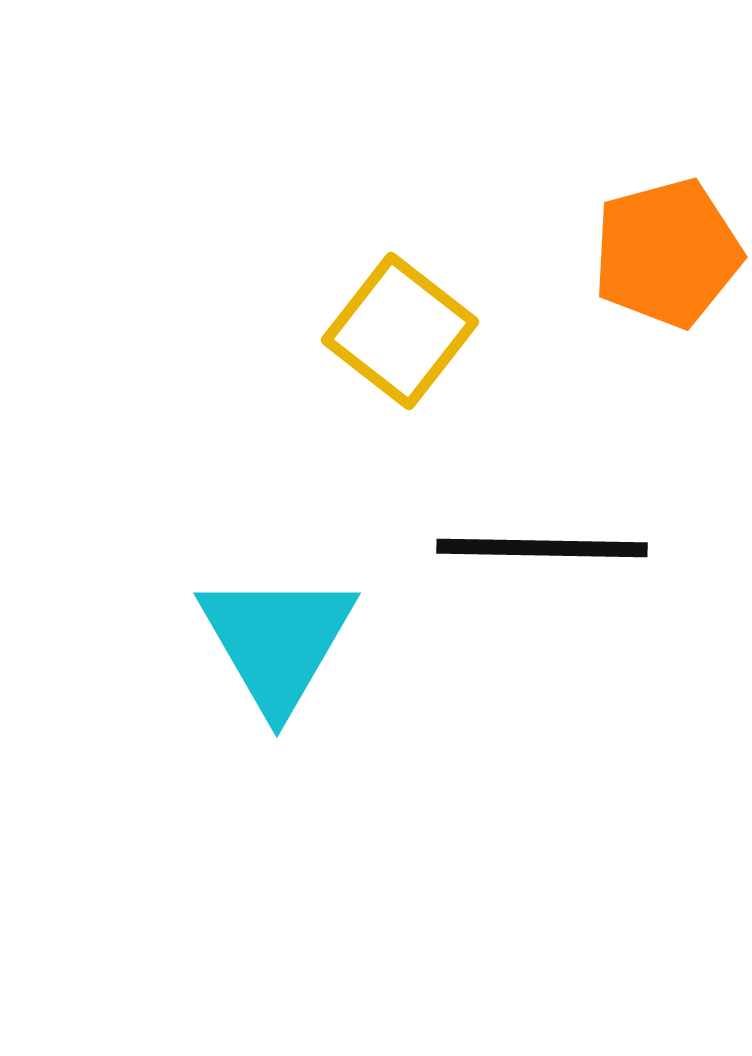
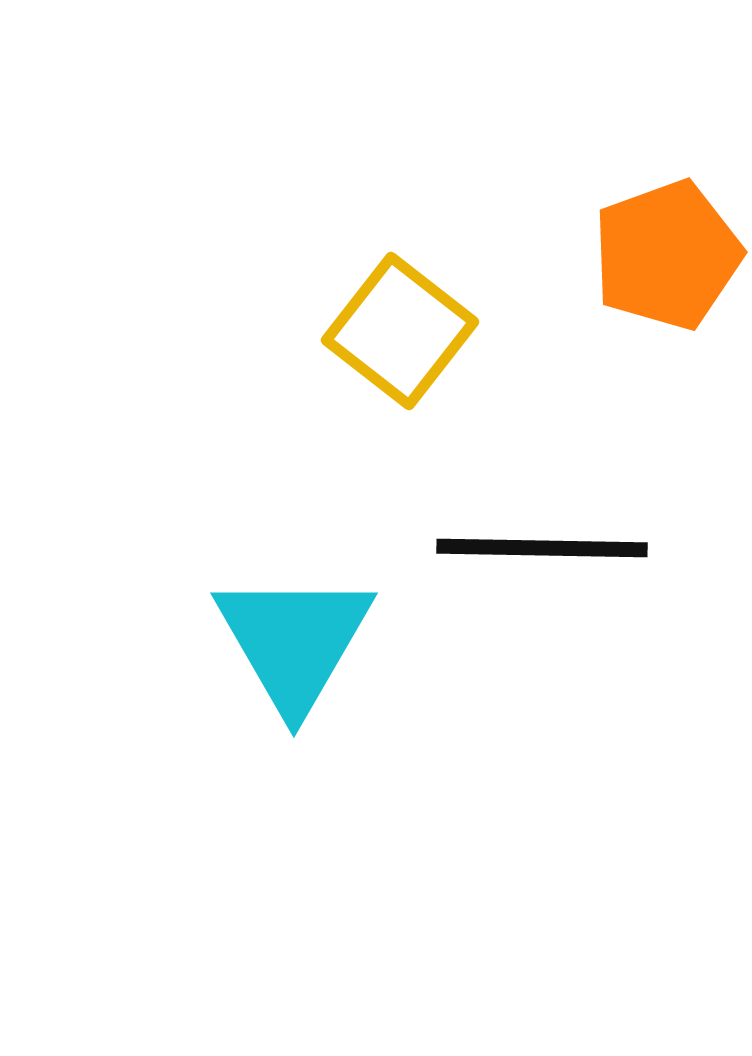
orange pentagon: moved 2 px down; rotated 5 degrees counterclockwise
cyan triangle: moved 17 px right
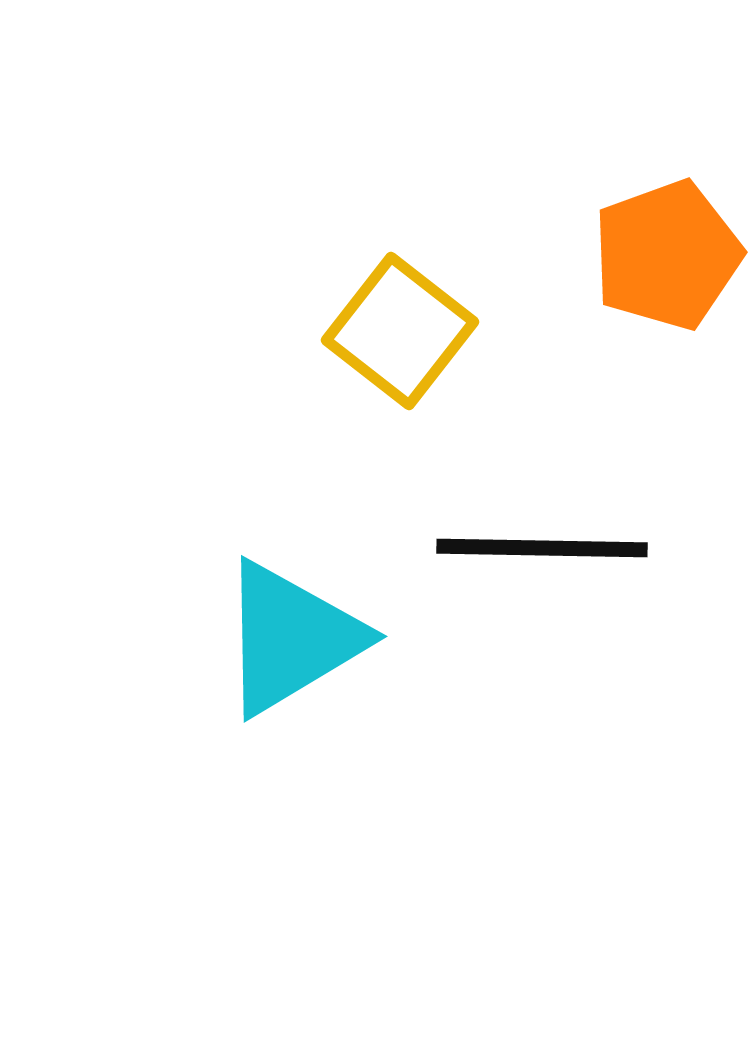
cyan triangle: moved 3 px left, 3 px up; rotated 29 degrees clockwise
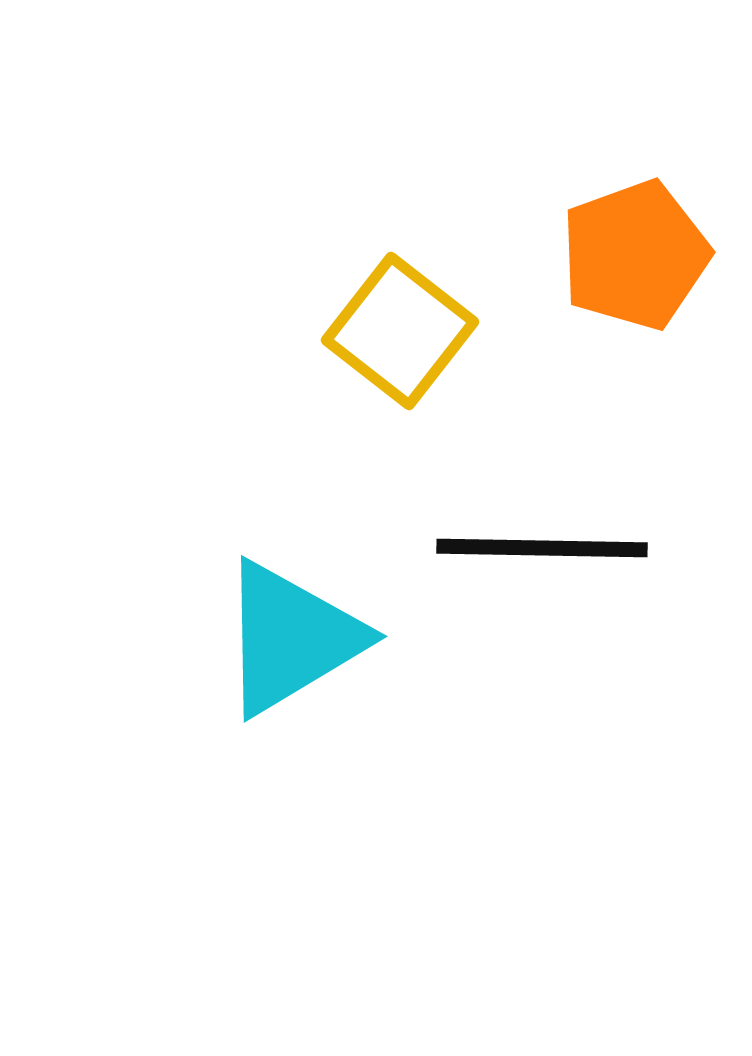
orange pentagon: moved 32 px left
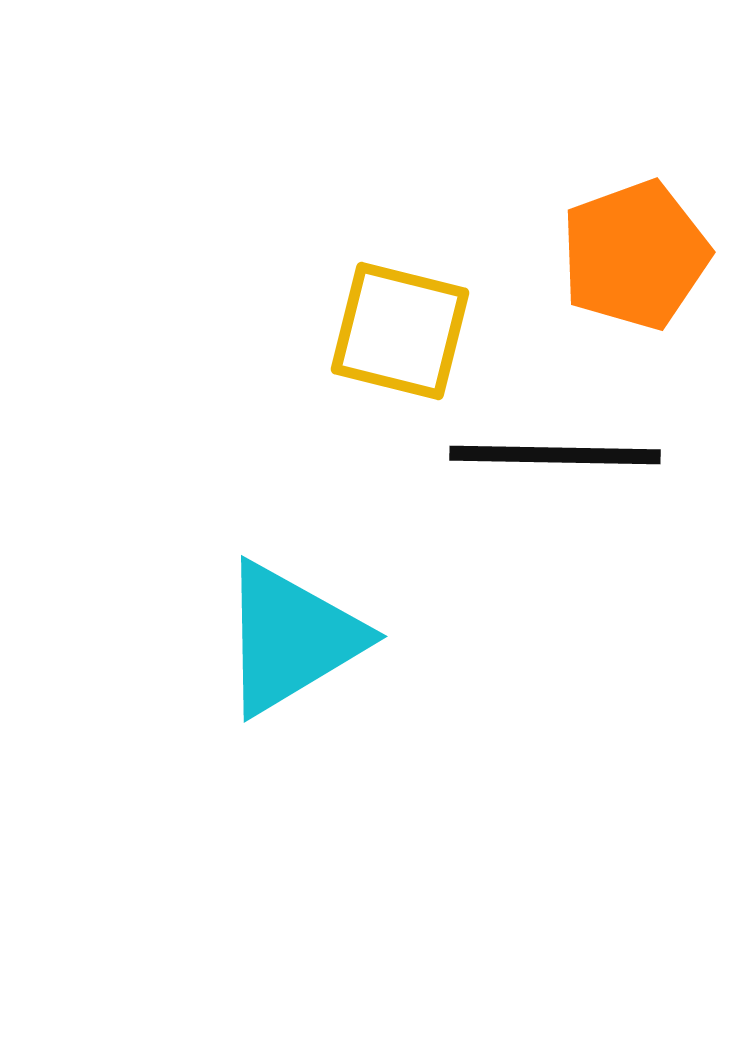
yellow square: rotated 24 degrees counterclockwise
black line: moved 13 px right, 93 px up
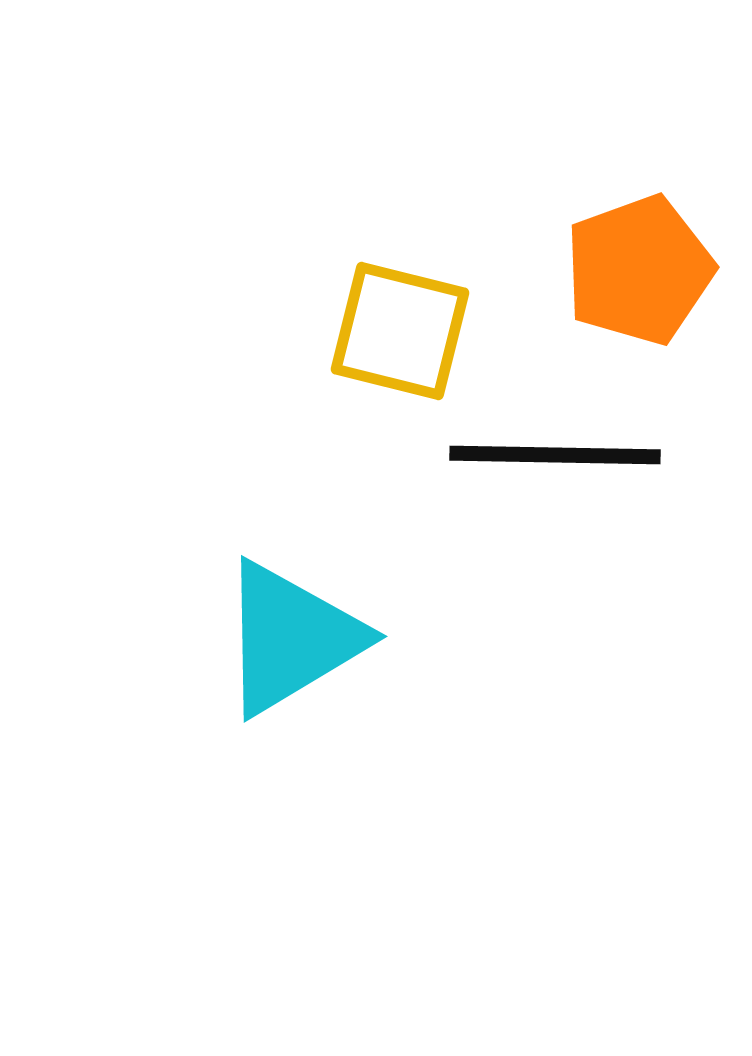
orange pentagon: moved 4 px right, 15 px down
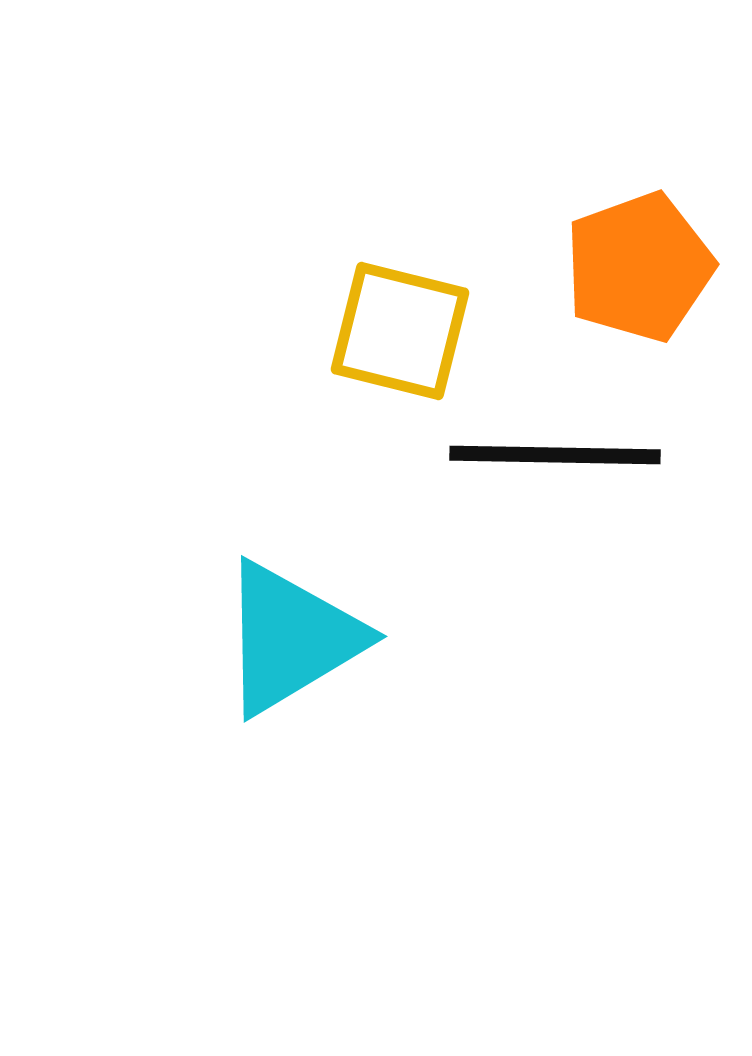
orange pentagon: moved 3 px up
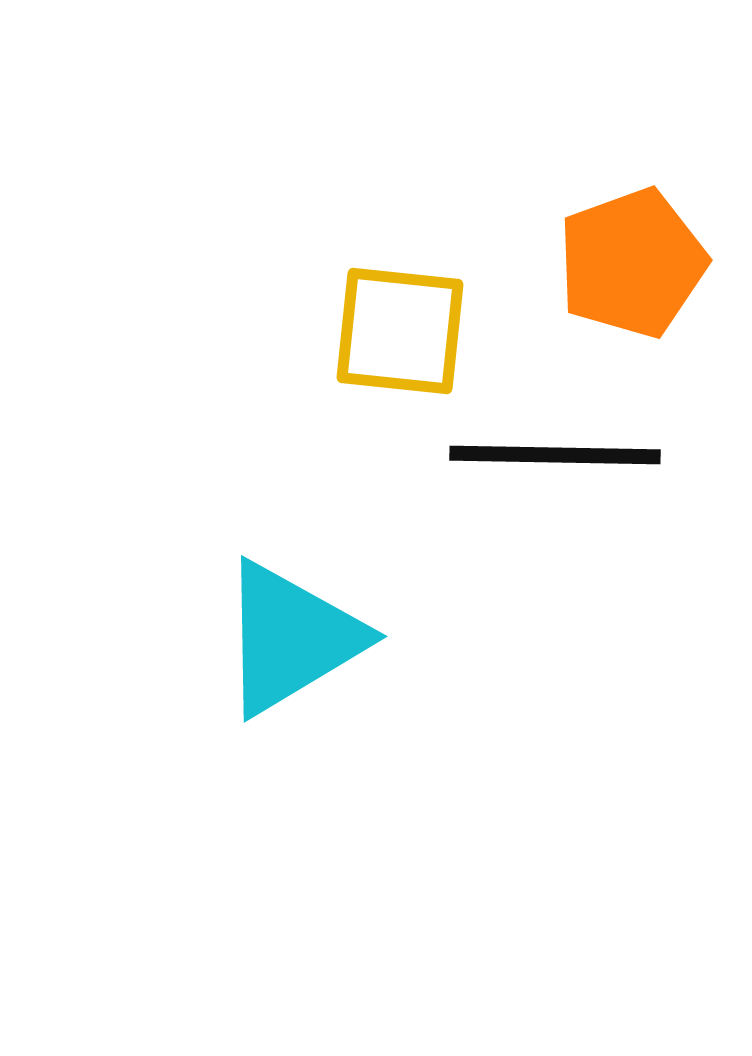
orange pentagon: moved 7 px left, 4 px up
yellow square: rotated 8 degrees counterclockwise
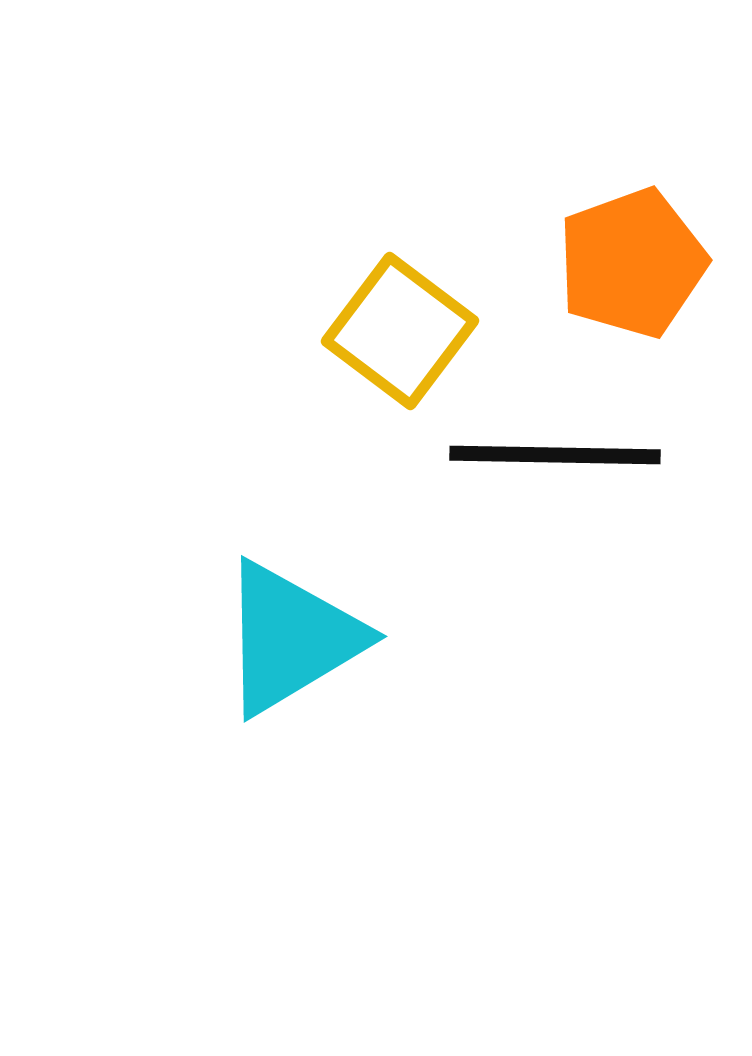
yellow square: rotated 31 degrees clockwise
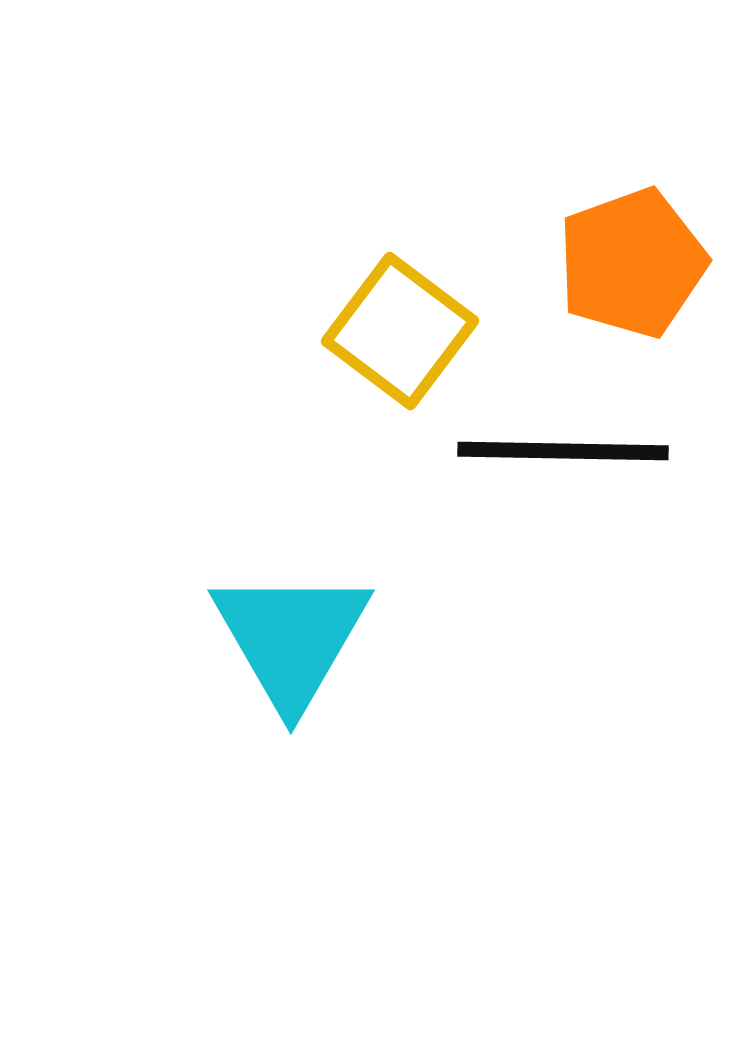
black line: moved 8 px right, 4 px up
cyan triangle: rotated 29 degrees counterclockwise
